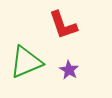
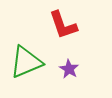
purple star: moved 1 px up
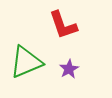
purple star: rotated 12 degrees clockwise
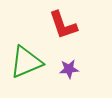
purple star: rotated 24 degrees clockwise
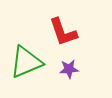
red L-shape: moved 7 px down
